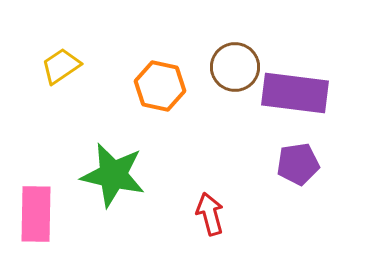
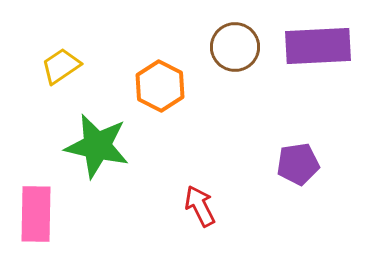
brown circle: moved 20 px up
orange hexagon: rotated 15 degrees clockwise
purple rectangle: moved 23 px right, 47 px up; rotated 10 degrees counterclockwise
green star: moved 16 px left, 29 px up
red arrow: moved 10 px left, 8 px up; rotated 12 degrees counterclockwise
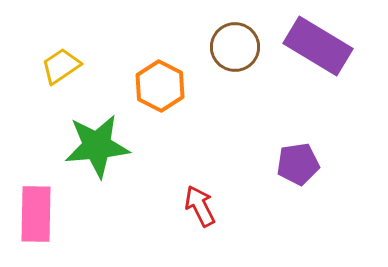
purple rectangle: rotated 34 degrees clockwise
green star: rotated 18 degrees counterclockwise
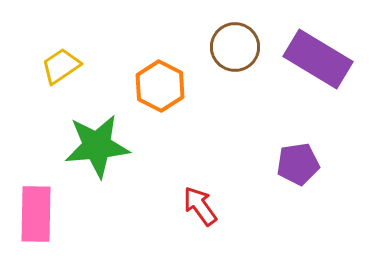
purple rectangle: moved 13 px down
red arrow: rotated 9 degrees counterclockwise
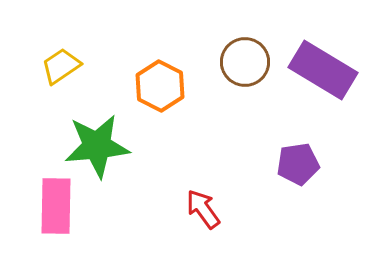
brown circle: moved 10 px right, 15 px down
purple rectangle: moved 5 px right, 11 px down
red arrow: moved 3 px right, 3 px down
pink rectangle: moved 20 px right, 8 px up
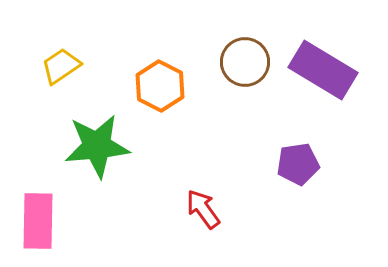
pink rectangle: moved 18 px left, 15 px down
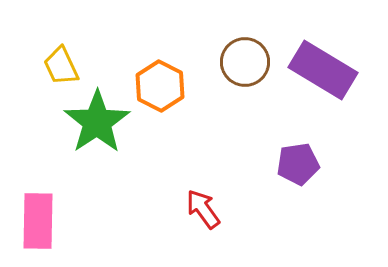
yellow trapezoid: rotated 81 degrees counterclockwise
green star: moved 24 px up; rotated 28 degrees counterclockwise
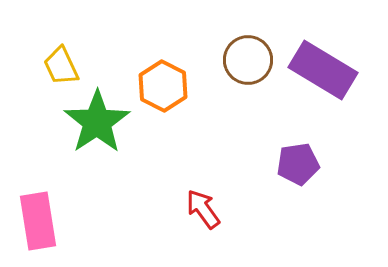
brown circle: moved 3 px right, 2 px up
orange hexagon: moved 3 px right
pink rectangle: rotated 10 degrees counterclockwise
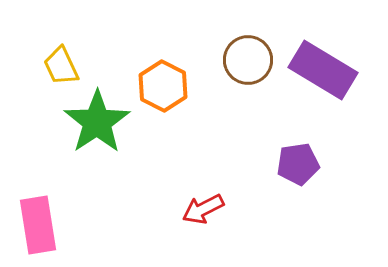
red arrow: rotated 81 degrees counterclockwise
pink rectangle: moved 4 px down
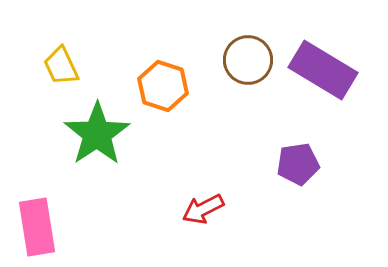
orange hexagon: rotated 9 degrees counterclockwise
green star: moved 12 px down
pink rectangle: moved 1 px left, 2 px down
